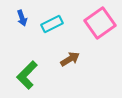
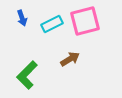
pink square: moved 15 px left, 2 px up; rotated 20 degrees clockwise
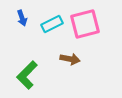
pink square: moved 3 px down
brown arrow: rotated 42 degrees clockwise
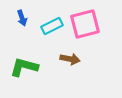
cyan rectangle: moved 2 px down
green L-shape: moved 3 px left, 8 px up; rotated 60 degrees clockwise
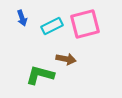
brown arrow: moved 4 px left
green L-shape: moved 16 px right, 8 px down
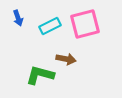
blue arrow: moved 4 px left
cyan rectangle: moved 2 px left
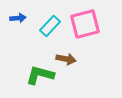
blue arrow: rotated 77 degrees counterclockwise
cyan rectangle: rotated 20 degrees counterclockwise
